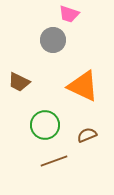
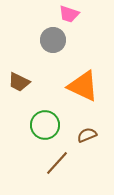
brown line: moved 3 px right, 2 px down; rotated 28 degrees counterclockwise
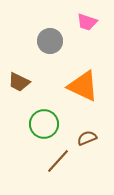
pink trapezoid: moved 18 px right, 8 px down
gray circle: moved 3 px left, 1 px down
green circle: moved 1 px left, 1 px up
brown semicircle: moved 3 px down
brown line: moved 1 px right, 2 px up
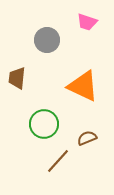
gray circle: moved 3 px left, 1 px up
brown trapezoid: moved 2 px left, 4 px up; rotated 70 degrees clockwise
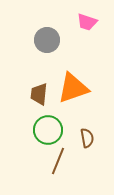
brown trapezoid: moved 22 px right, 16 px down
orange triangle: moved 10 px left, 2 px down; rotated 44 degrees counterclockwise
green circle: moved 4 px right, 6 px down
brown semicircle: rotated 102 degrees clockwise
brown line: rotated 20 degrees counterclockwise
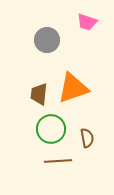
green circle: moved 3 px right, 1 px up
brown line: rotated 64 degrees clockwise
